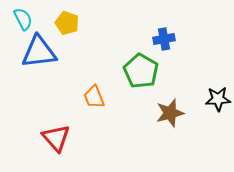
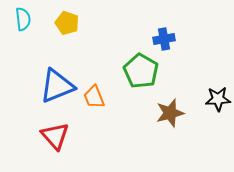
cyan semicircle: rotated 20 degrees clockwise
blue triangle: moved 18 px right, 34 px down; rotated 15 degrees counterclockwise
red triangle: moved 1 px left, 2 px up
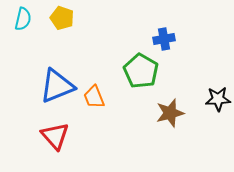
cyan semicircle: rotated 20 degrees clockwise
yellow pentagon: moved 5 px left, 5 px up
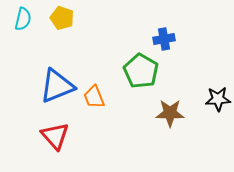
brown star: rotated 16 degrees clockwise
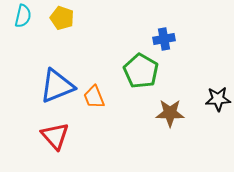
cyan semicircle: moved 3 px up
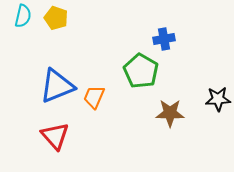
yellow pentagon: moved 6 px left
orange trapezoid: rotated 45 degrees clockwise
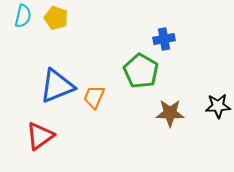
black star: moved 7 px down
red triangle: moved 15 px left; rotated 36 degrees clockwise
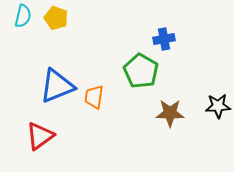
orange trapezoid: rotated 15 degrees counterclockwise
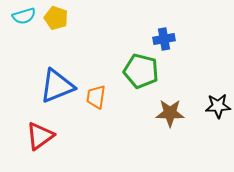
cyan semicircle: moved 1 px right; rotated 60 degrees clockwise
green pentagon: rotated 16 degrees counterclockwise
orange trapezoid: moved 2 px right
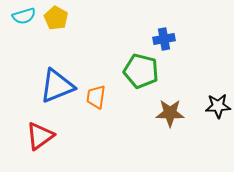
yellow pentagon: rotated 10 degrees clockwise
